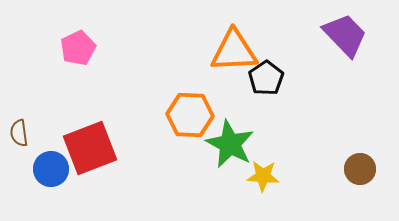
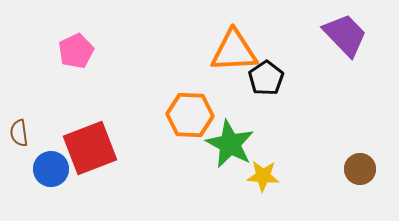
pink pentagon: moved 2 px left, 3 px down
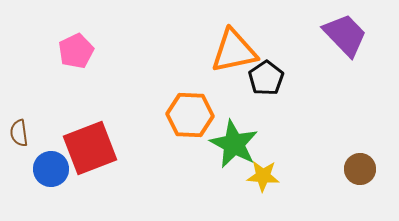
orange triangle: rotated 9 degrees counterclockwise
green star: moved 4 px right
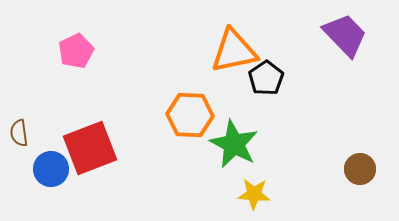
yellow star: moved 9 px left, 18 px down
